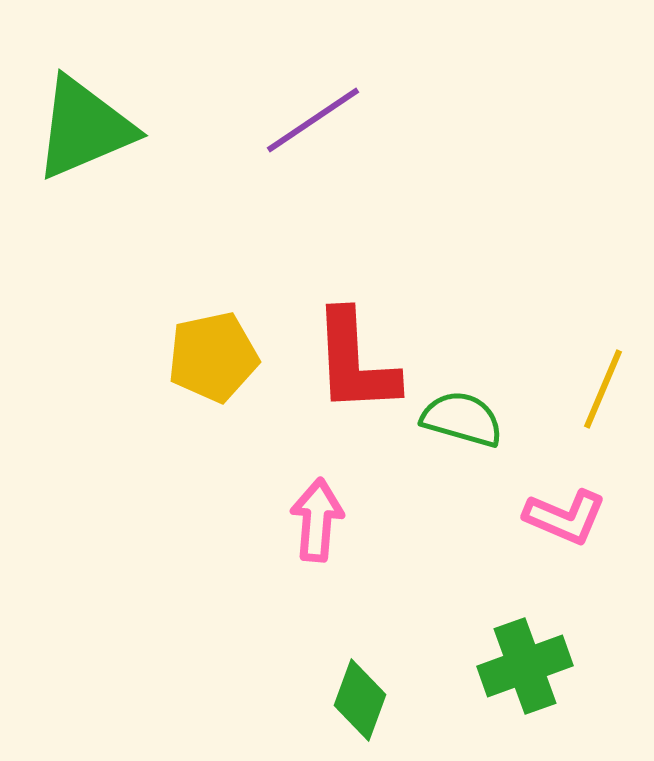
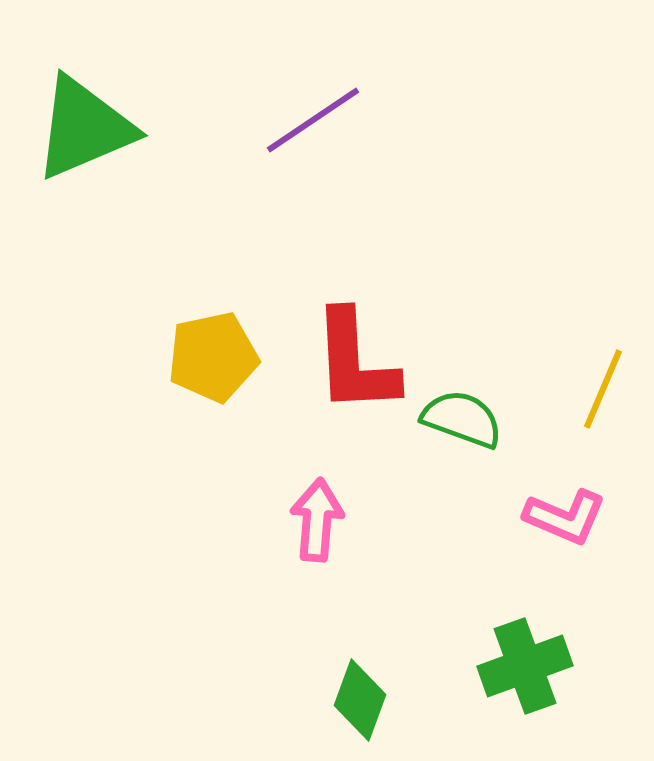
green semicircle: rotated 4 degrees clockwise
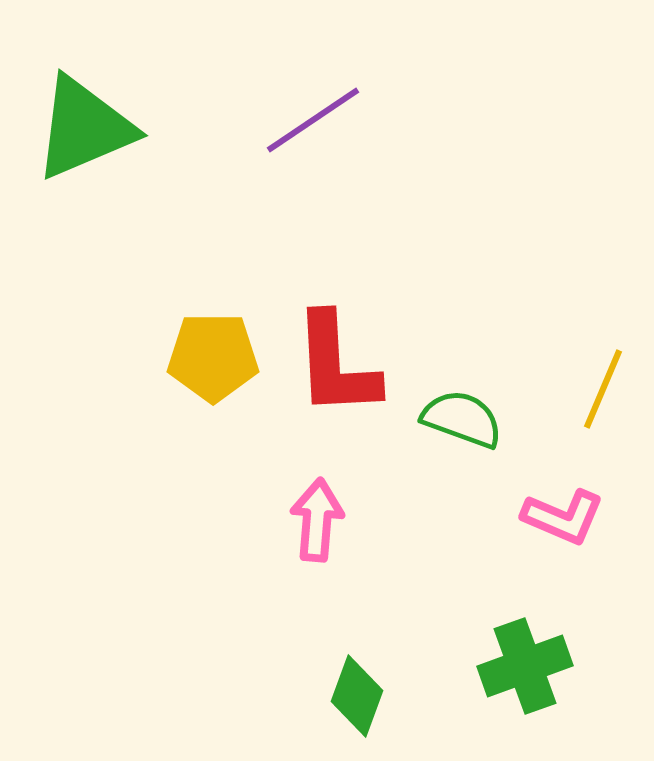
yellow pentagon: rotated 12 degrees clockwise
red L-shape: moved 19 px left, 3 px down
pink L-shape: moved 2 px left
green diamond: moved 3 px left, 4 px up
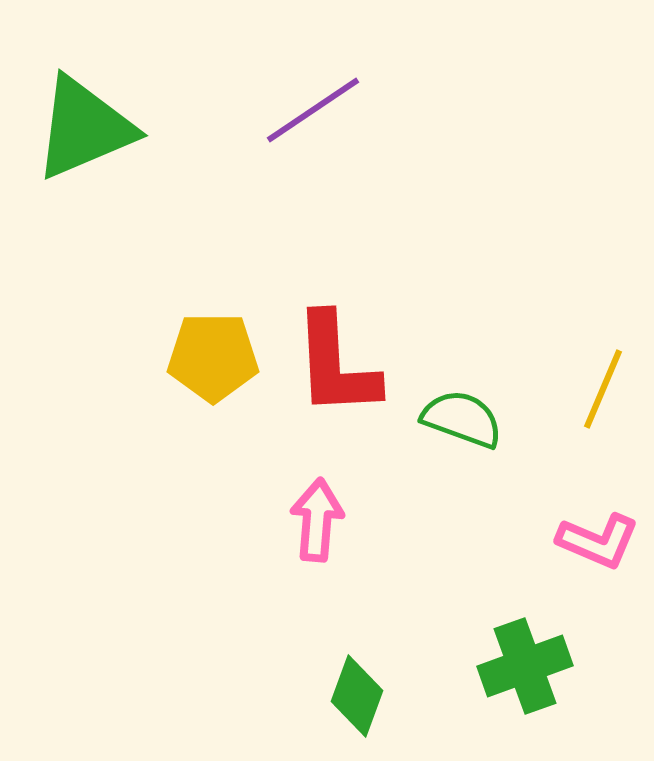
purple line: moved 10 px up
pink L-shape: moved 35 px right, 24 px down
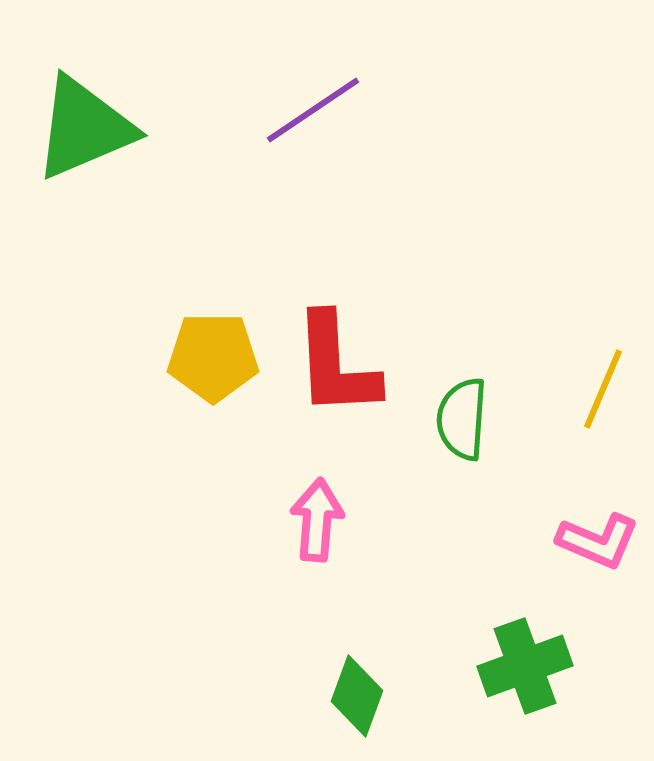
green semicircle: rotated 106 degrees counterclockwise
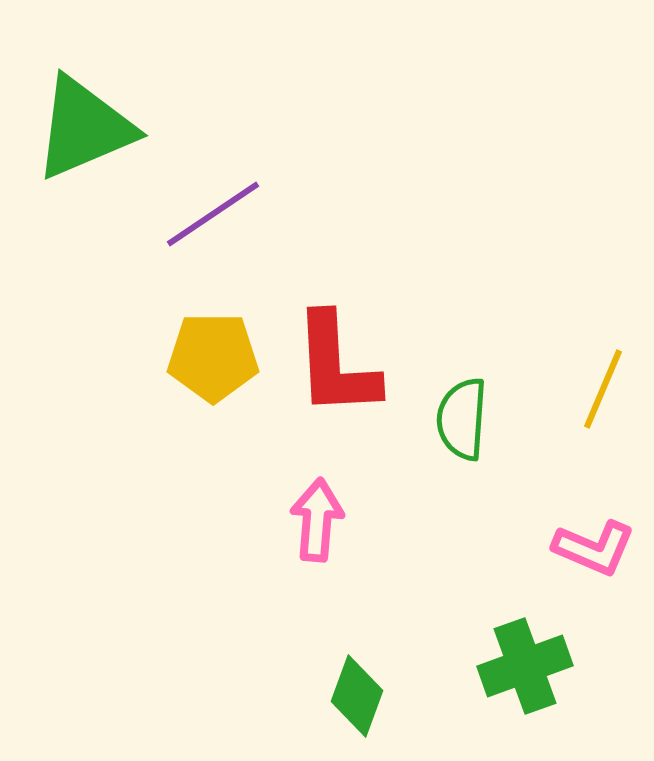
purple line: moved 100 px left, 104 px down
pink L-shape: moved 4 px left, 7 px down
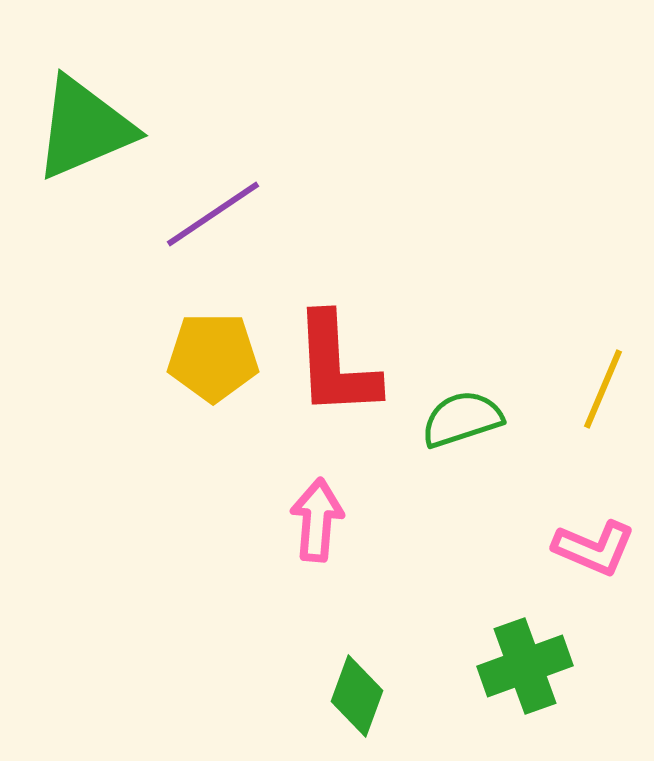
green semicircle: rotated 68 degrees clockwise
